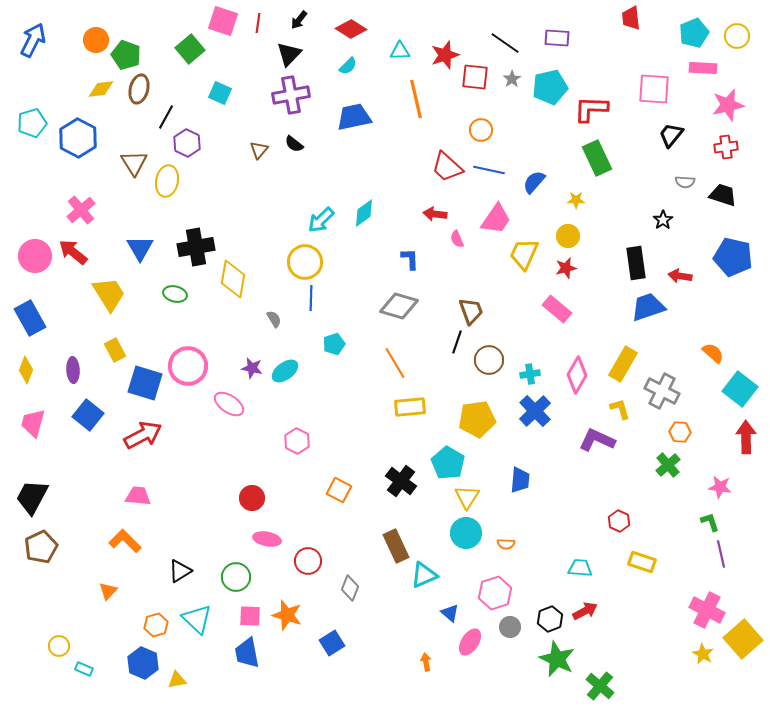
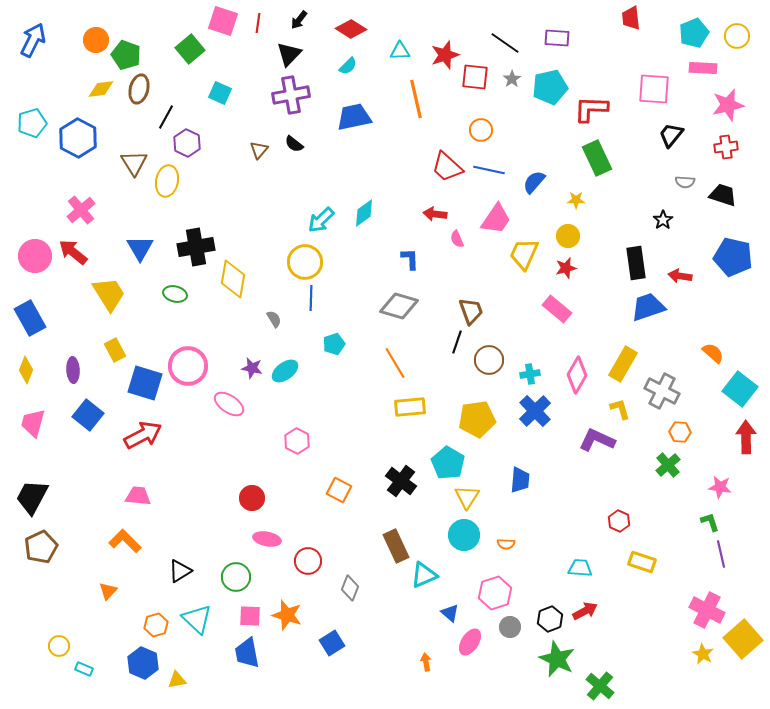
cyan circle at (466, 533): moved 2 px left, 2 px down
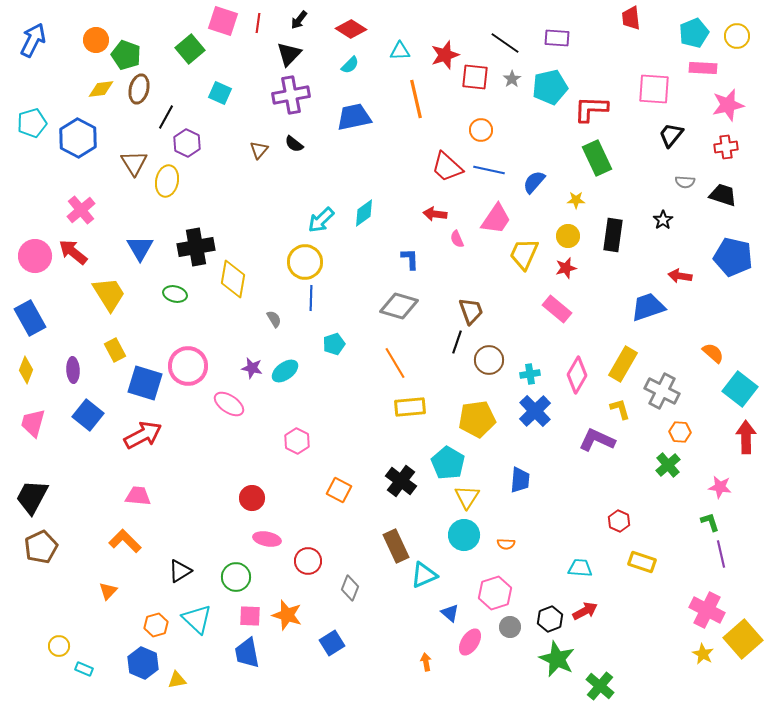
cyan semicircle at (348, 66): moved 2 px right, 1 px up
black rectangle at (636, 263): moved 23 px left, 28 px up; rotated 16 degrees clockwise
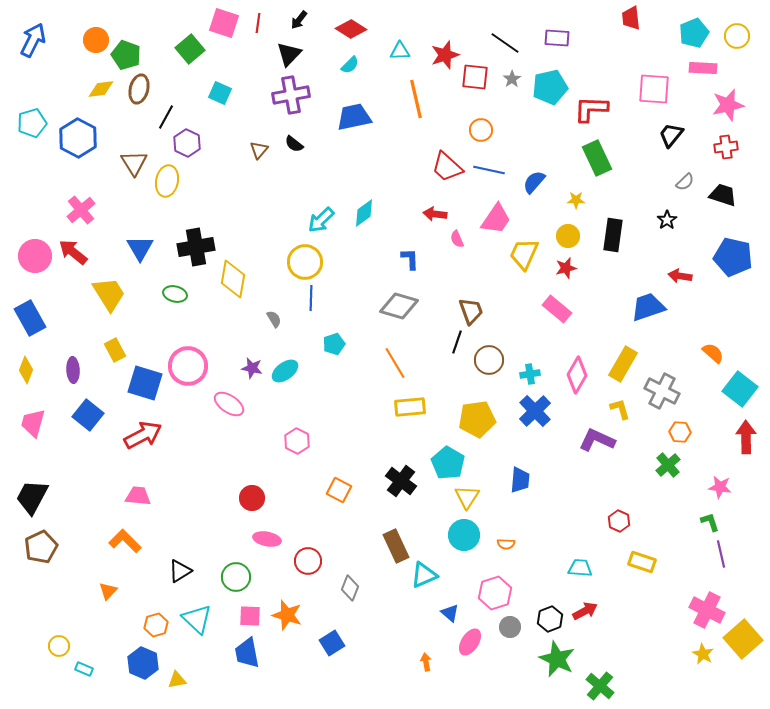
pink square at (223, 21): moved 1 px right, 2 px down
gray semicircle at (685, 182): rotated 48 degrees counterclockwise
black star at (663, 220): moved 4 px right
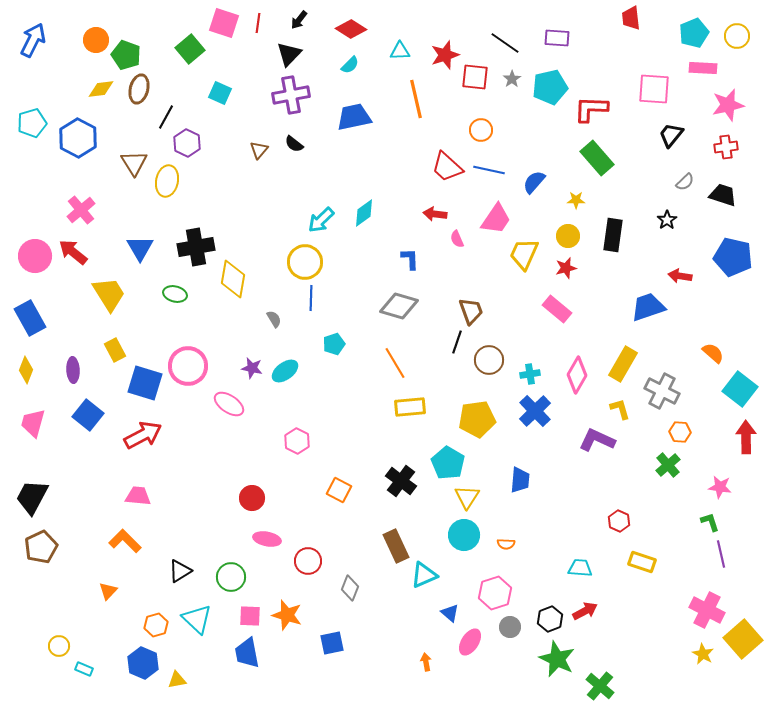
green rectangle at (597, 158): rotated 16 degrees counterclockwise
green circle at (236, 577): moved 5 px left
blue square at (332, 643): rotated 20 degrees clockwise
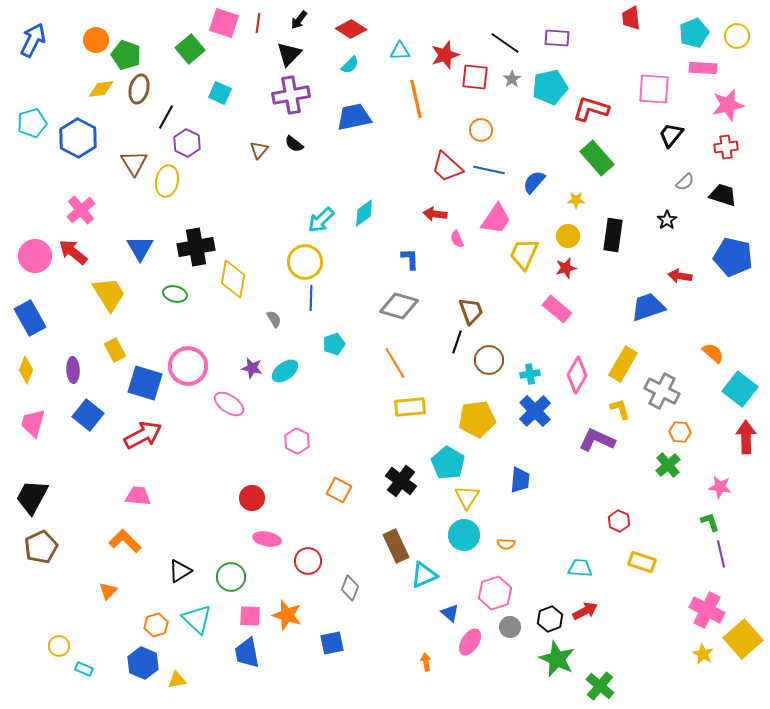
red L-shape at (591, 109): rotated 15 degrees clockwise
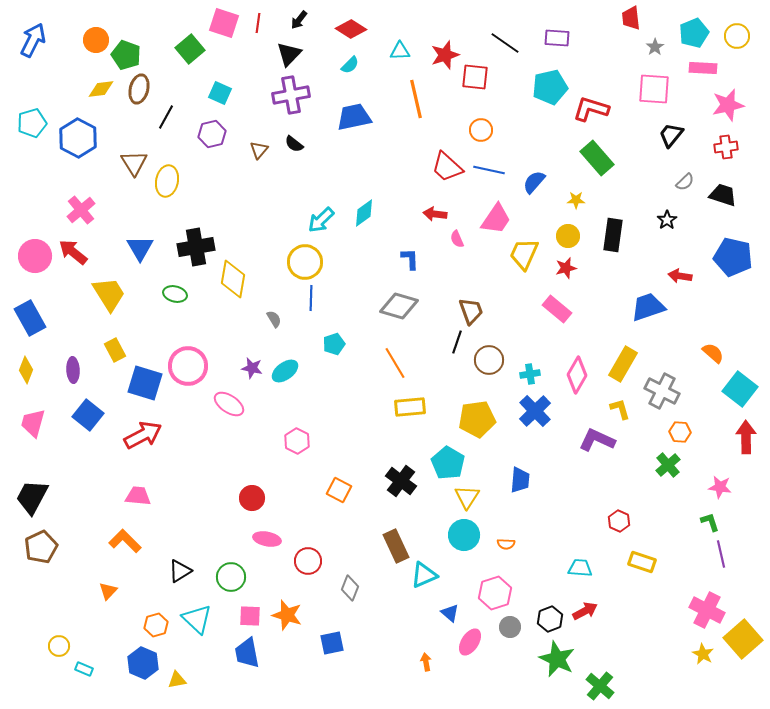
gray star at (512, 79): moved 143 px right, 32 px up
purple hexagon at (187, 143): moved 25 px right, 9 px up; rotated 20 degrees clockwise
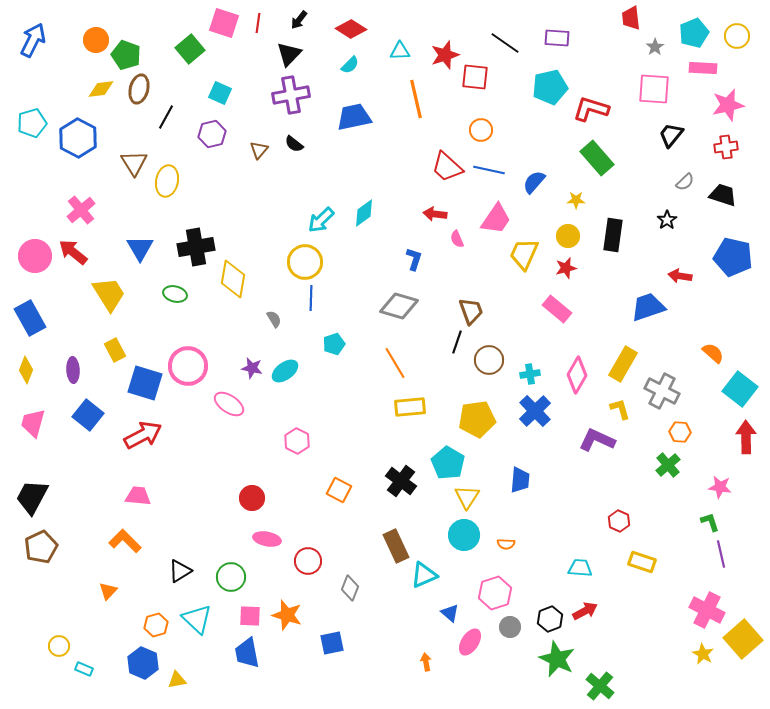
blue L-shape at (410, 259): moved 4 px right; rotated 20 degrees clockwise
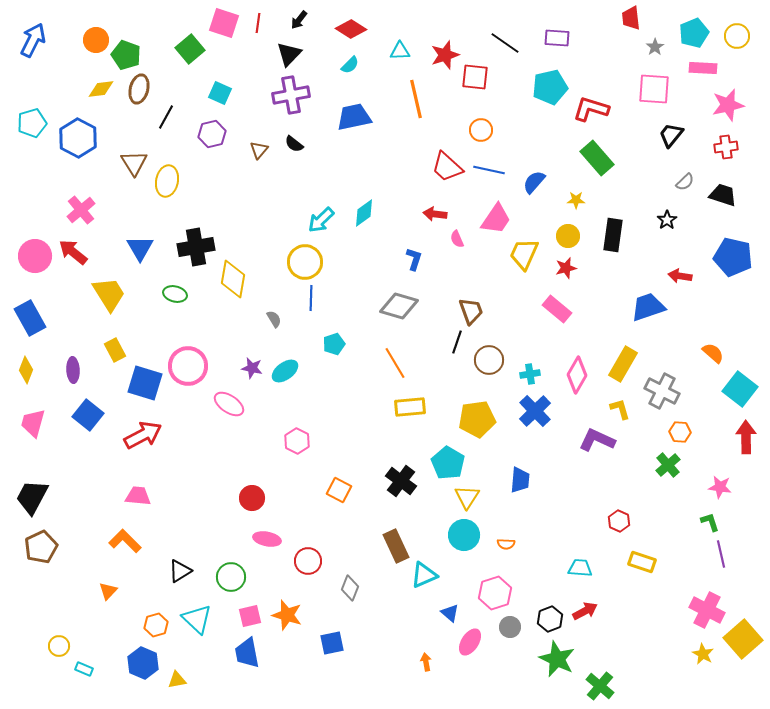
pink square at (250, 616): rotated 15 degrees counterclockwise
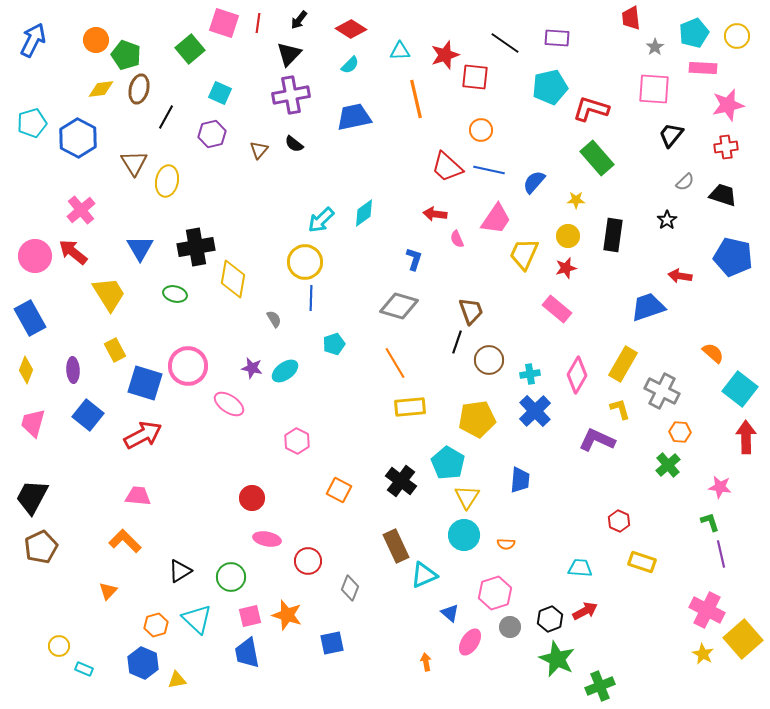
green cross at (600, 686): rotated 28 degrees clockwise
